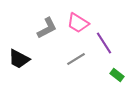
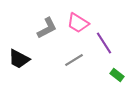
gray line: moved 2 px left, 1 px down
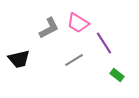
gray L-shape: moved 2 px right
black trapezoid: rotated 40 degrees counterclockwise
